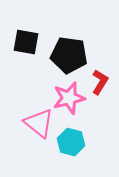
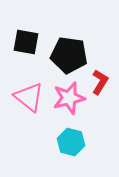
pink triangle: moved 10 px left, 26 px up
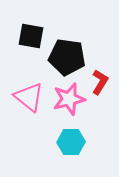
black square: moved 5 px right, 6 px up
black pentagon: moved 2 px left, 2 px down
pink star: moved 1 px down
cyan hexagon: rotated 16 degrees counterclockwise
